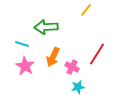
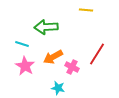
yellow line: rotated 56 degrees clockwise
orange arrow: rotated 36 degrees clockwise
cyan star: moved 20 px left, 1 px down; rotated 24 degrees clockwise
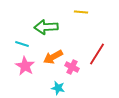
yellow line: moved 5 px left, 2 px down
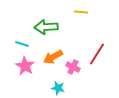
pink cross: moved 1 px right
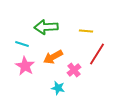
yellow line: moved 5 px right, 19 px down
pink cross: moved 1 px right, 3 px down; rotated 24 degrees clockwise
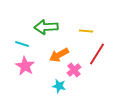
orange arrow: moved 6 px right, 2 px up
cyan star: moved 1 px right, 2 px up
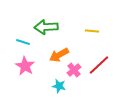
yellow line: moved 6 px right
cyan line: moved 1 px right, 2 px up
red line: moved 2 px right, 11 px down; rotated 15 degrees clockwise
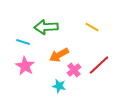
yellow line: moved 4 px up; rotated 24 degrees clockwise
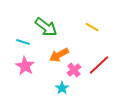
green arrow: rotated 140 degrees counterclockwise
cyan star: moved 3 px right, 2 px down; rotated 24 degrees clockwise
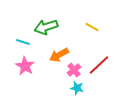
green arrow: rotated 125 degrees clockwise
cyan star: moved 15 px right; rotated 24 degrees counterclockwise
